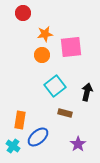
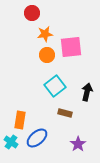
red circle: moved 9 px right
orange circle: moved 5 px right
blue ellipse: moved 1 px left, 1 px down
cyan cross: moved 2 px left, 4 px up
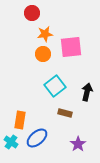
orange circle: moved 4 px left, 1 px up
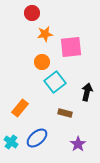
orange circle: moved 1 px left, 8 px down
cyan square: moved 4 px up
orange rectangle: moved 12 px up; rotated 30 degrees clockwise
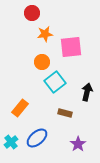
cyan cross: rotated 16 degrees clockwise
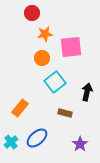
orange circle: moved 4 px up
purple star: moved 2 px right
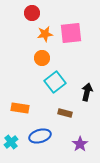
pink square: moved 14 px up
orange rectangle: rotated 60 degrees clockwise
blue ellipse: moved 3 px right, 2 px up; rotated 25 degrees clockwise
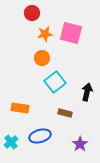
pink square: rotated 20 degrees clockwise
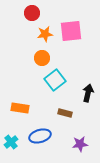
pink square: moved 2 px up; rotated 20 degrees counterclockwise
cyan square: moved 2 px up
black arrow: moved 1 px right, 1 px down
purple star: rotated 28 degrees clockwise
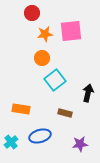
orange rectangle: moved 1 px right, 1 px down
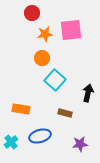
pink square: moved 1 px up
cyan square: rotated 10 degrees counterclockwise
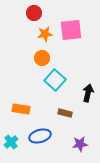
red circle: moved 2 px right
